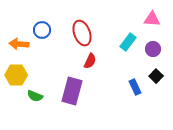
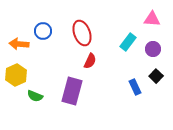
blue circle: moved 1 px right, 1 px down
yellow hexagon: rotated 25 degrees counterclockwise
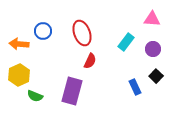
cyan rectangle: moved 2 px left
yellow hexagon: moved 3 px right
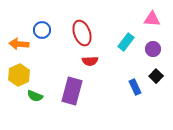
blue circle: moved 1 px left, 1 px up
red semicircle: rotated 63 degrees clockwise
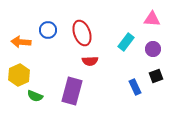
blue circle: moved 6 px right
orange arrow: moved 2 px right, 2 px up
black square: rotated 24 degrees clockwise
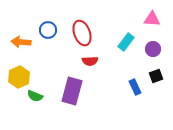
yellow hexagon: moved 2 px down
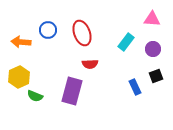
red semicircle: moved 3 px down
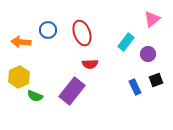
pink triangle: rotated 42 degrees counterclockwise
purple circle: moved 5 px left, 5 px down
black square: moved 4 px down
purple rectangle: rotated 24 degrees clockwise
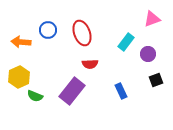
pink triangle: rotated 18 degrees clockwise
blue rectangle: moved 14 px left, 4 px down
